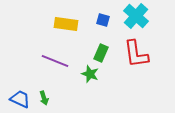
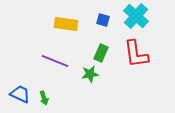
green star: rotated 30 degrees counterclockwise
blue trapezoid: moved 5 px up
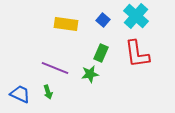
blue square: rotated 24 degrees clockwise
red L-shape: moved 1 px right
purple line: moved 7 px down
green arrow: moved 4 px right, 6 px up
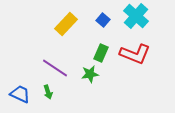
yellow rectangle: rotated 55 degrees counterclockwise
red L-shape: moved 2 px left; rotated 60 degrees counterclockwise
purple line: rotated 12 degrees clockwise
